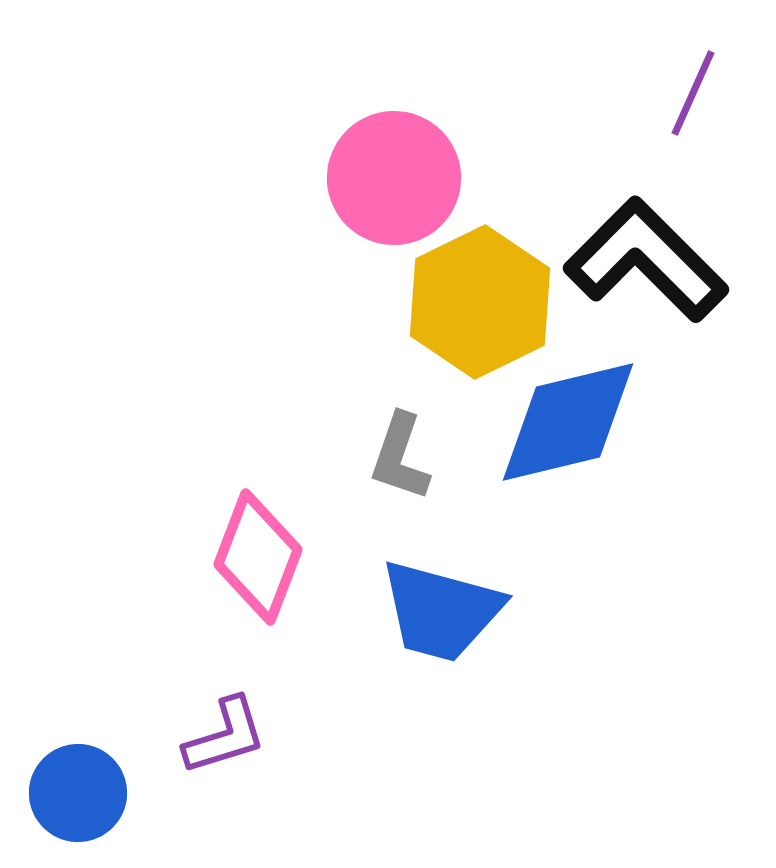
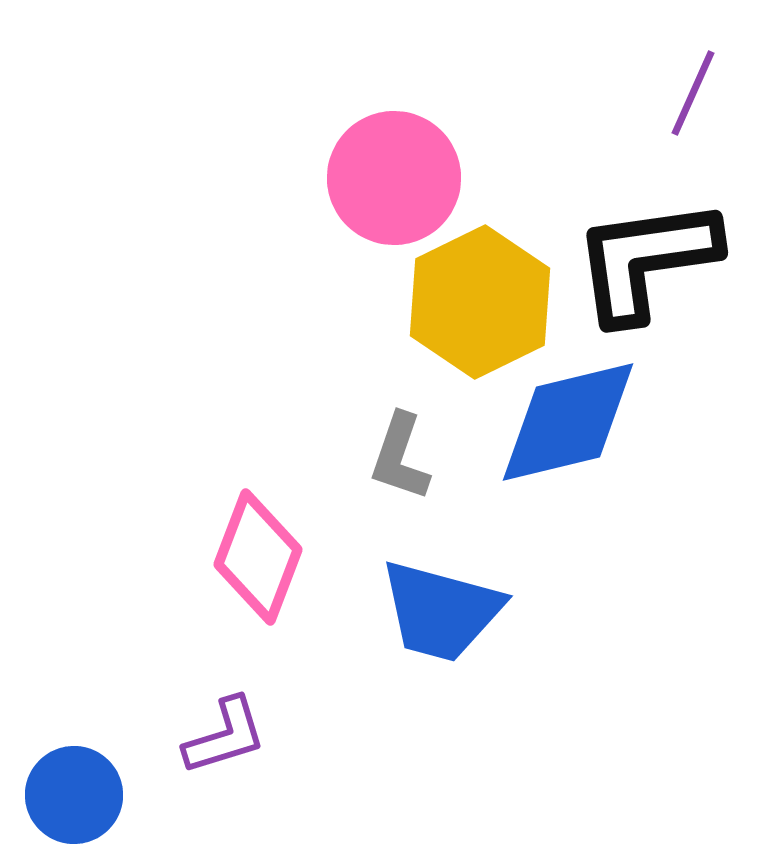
black L-shape: rotated 53 degrees counterclockwise
blue circle: moved 4 px left, 2 px down
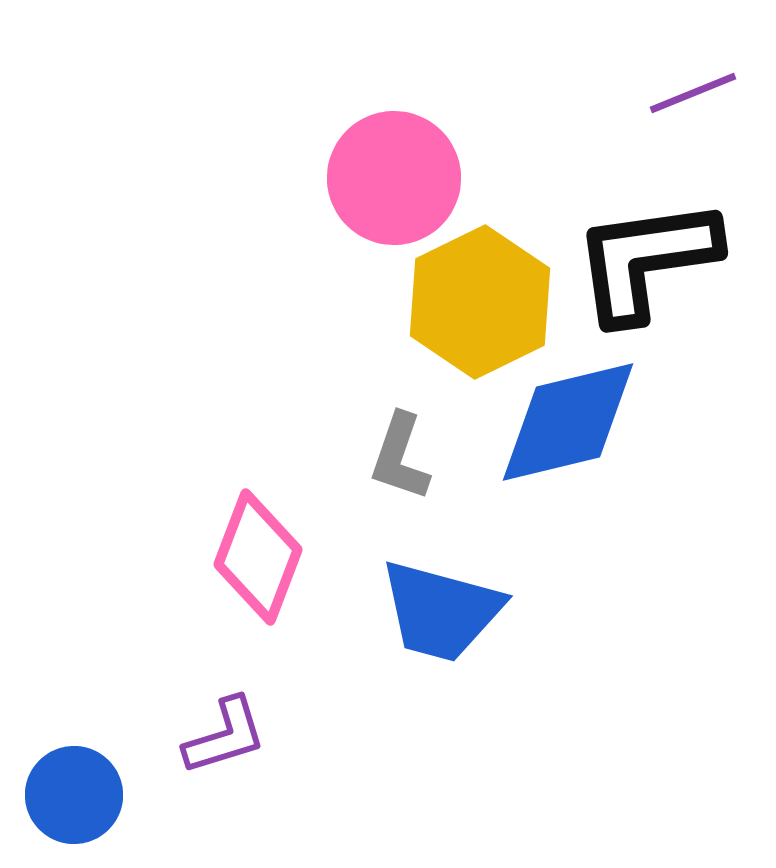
purple line: rotated 44 degrees clockwise
